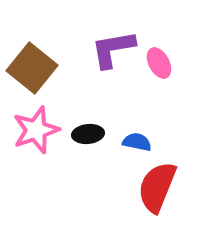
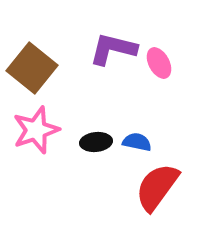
purple L-shape: rotated 24 degrees clockwise
black ellipse: moved 8 px right, 8 px down
red semicircle: rotated 14 degrees clockwise
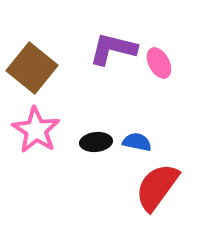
pink star: rotated 21 degrees counterclockwise
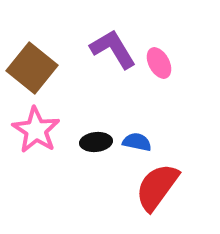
purple L-shape: rotated 45 degrees clockwise
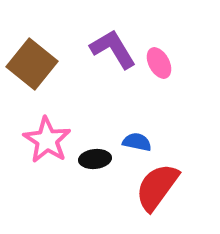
brown square: moved 4 px up
pink star: moved 11 px right, 10 px down
black ellipse: moved 1 px left, 17 px down
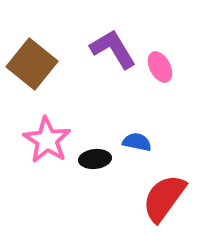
pink ellipse: moved 1 px right, 4 px down
red semicircle: moved 7 px right, 11 px down
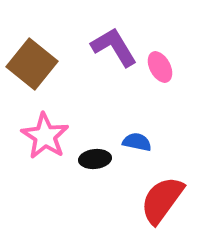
purple L-shape: moved 1 px right, 2 px up
pink star: moved 2 px left, 4 px up
red semicircle: moved 2 px left, 2 px down
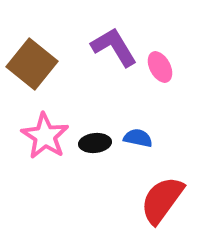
blue semicircle: moved 1 px right, 4 px up
black ellipse: moved 16 px up
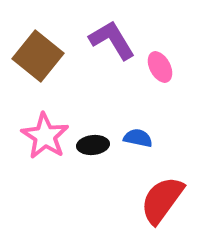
purple L-shape: moved 2 px left, 7 px up
brown square: moved 6 px right, 8 px up
black ellipse: moved 2 px left, 2 px down
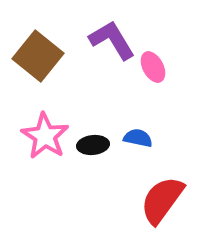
pink ellipse: moved 7 px left
